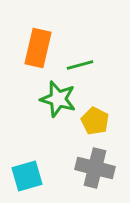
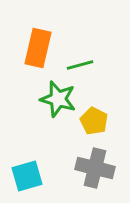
yellow pentagon: moved 1 px left
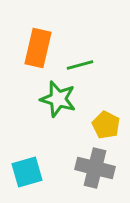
yellow pentagon: moved 12 px right, 4 px down
cyan square: moved 4 px up
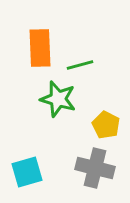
orange rectangle: moved 2 px right; rotated 15 degrees counterclockwise
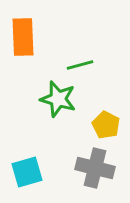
orange rectangle: moved 17 px left, 11 px up
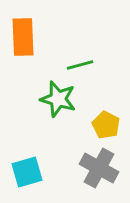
gray cross: moved 4 px right; rotated 15 degrees clockwise
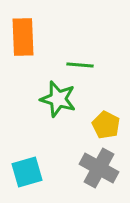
green line: rotated 20 degrees clockwise
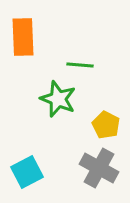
green star: rotated 6 degrees clockwise
cyan square: rotated 12 degrees counterclockwise
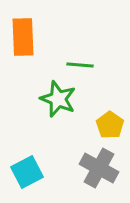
yellow pentagon: moved 4 px right; rotated 8 degrees clockwise
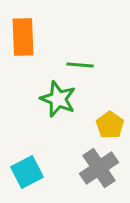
gray cross: rotated 27 degrees clockwise
